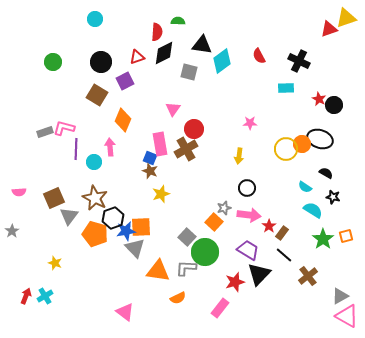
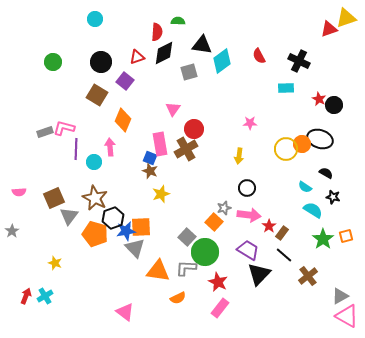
gray square at (189, 72): rotated 30 degrees counterclockwise
purple square at (125, 81): rotated 24 degrees counterclockwise
red star at (235, 282): moved 17 px left; rotated 30 degrees counterclockwise
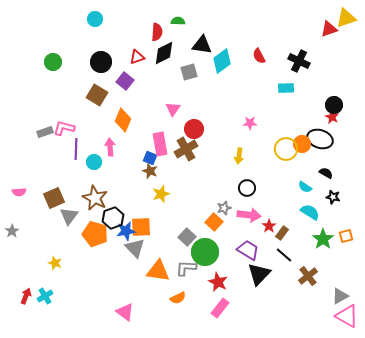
red star at (319, 99): moved 13 px right, 18 px down
cyan semicircle at (313, 210): moved 3 px left, 2 px down
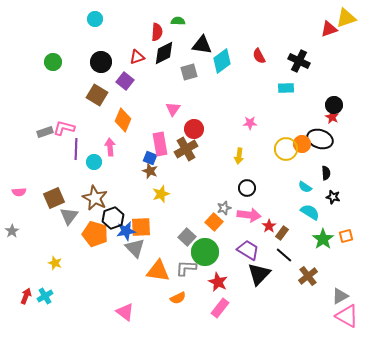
black semicircle at (326, 173): rotated 56 degrees clockwise
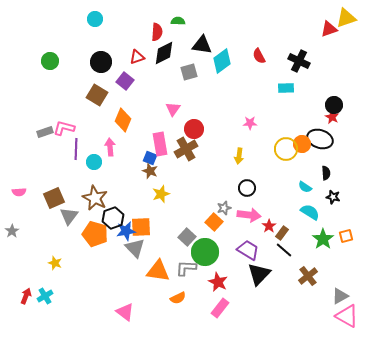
green circle at (53, 62): moved 3 px left, 1 px up
black line at (284, 255): moved 5 px up
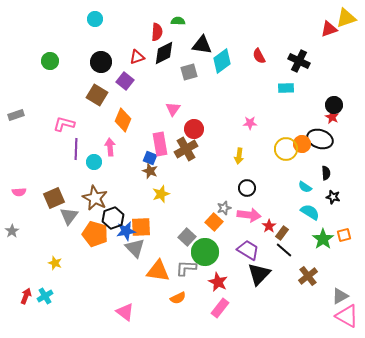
pink L-shape at (64, 128): moved 4 px up
gray rectangle at (45, 132): moved 29 px left, 17 px up
orange square at (346, 236): moved 2 px left, 1 px up
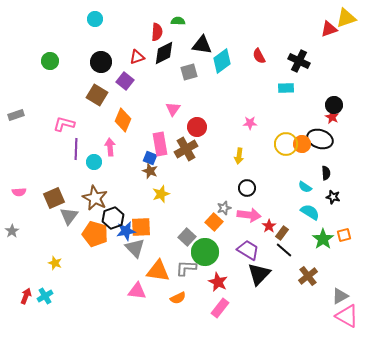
red circle at (194, 129): moved 3 px right, 2 px up
yellow circle at (286, 149): moved 5 px up
pink triangle at (125, 312): moved 12 px right, 21 px up; rotated 30 degrees counterclockwise
